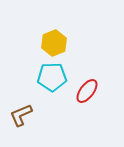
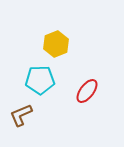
yellow hexagon: moved 2 px right, 1 px down
cyan pentagon: moved 12 px left, 3 px down
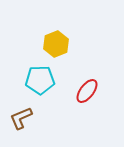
brown L-shape: moved 3 px down
